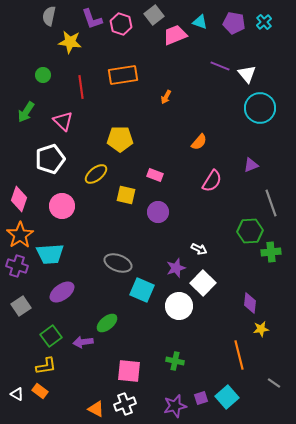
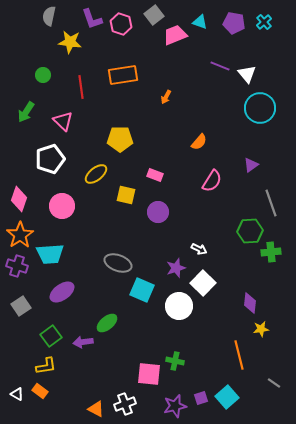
purple triangle at (251, 165): rotated 14 degrees counterclockwise
pink square at (129, 371): moved 20 px right, 3 px down
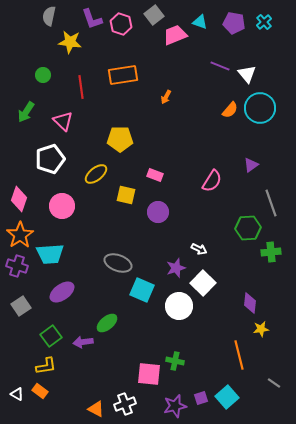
orange semicircle at (199, 142): moved 31 px right, 32 px up
green hexagon at (250, 231): moved 2 px left, 3 px up
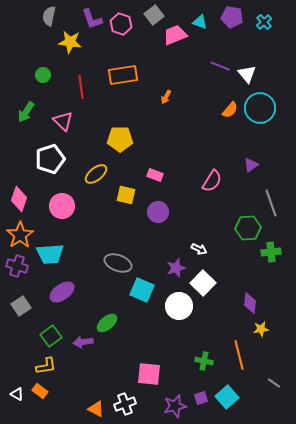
purple pentagon at (234, 23): moved 2 px left, 6 px up
green cross at (175, 361): moved 29 px right
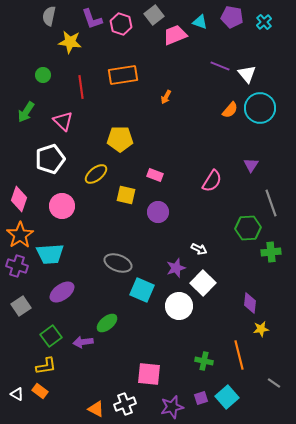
purple triangle at (251, 165): rotated 21 degrees counterclockwise
purple star at (175, 406): moved 3 px left, 1 px down
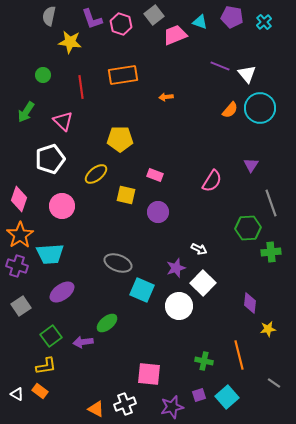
orange arrow at (166, 97): rotated 56 degrees clockwise
yellow star at (261, 329): moved 7 px right
purple square at (201, 398): moved 2 px left, 3 px up
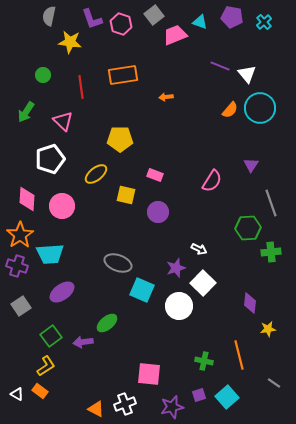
pink diamond at (19, 199): moved 8 px right; rotated 15 degrees counterclockwise
yellow L-shape at (46, 366): rotated 25 degrees counterclockwise
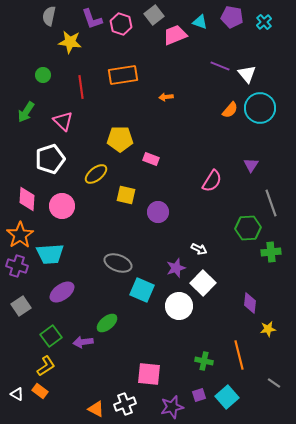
pink rectangle at (155, 175): moved 4 px left, 16 px up
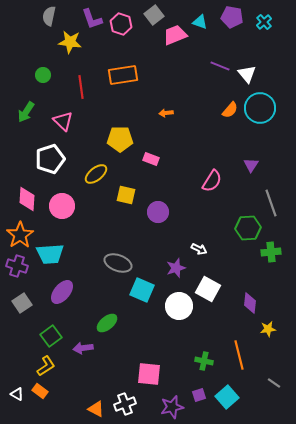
orange arrow at (166, 97): moved 16 px down
white square at (203, 283): moved 5 px right, 6 px down; rotated 15 degrees counterclockwise
purple ellipse at (62, 292): rotated 15 degrees counterclockwise
gray square at (21, 306): moved 1 px right, 3 px up
purple arrow at (83, 342): moved 6 px down
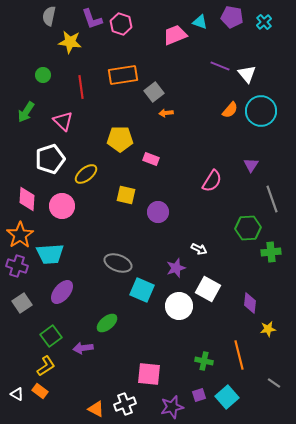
gray square at (154, 15): moved 77 px down
cyan circle at (260, 108): moved 1 px right, 3 px down
yellow ellipse at (96, 174): moved 10 px left
gray line at (271, 203): moved 1 px right, 4 px up
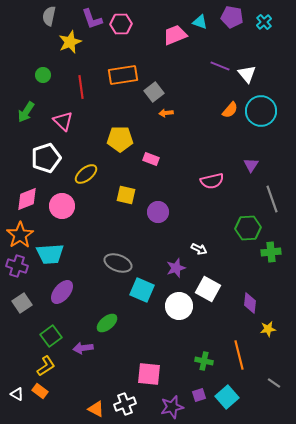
pink hexagon at (121, 24): rotated 20 degrees counterclockwise
yellow star at (70, 42): rotated 30 degrees counterclockwise
white pentagon at (50, 159): moved 4 px left, 1 px up
pink semicircle at (212, 181): rotated 45 degrees clockwise
pink diamond at (27, 199): rotated 65 degrees clockwise
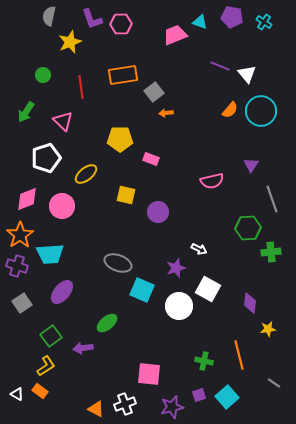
cyan cross at (264, 22): rotated 14 degrees counterclockwise
